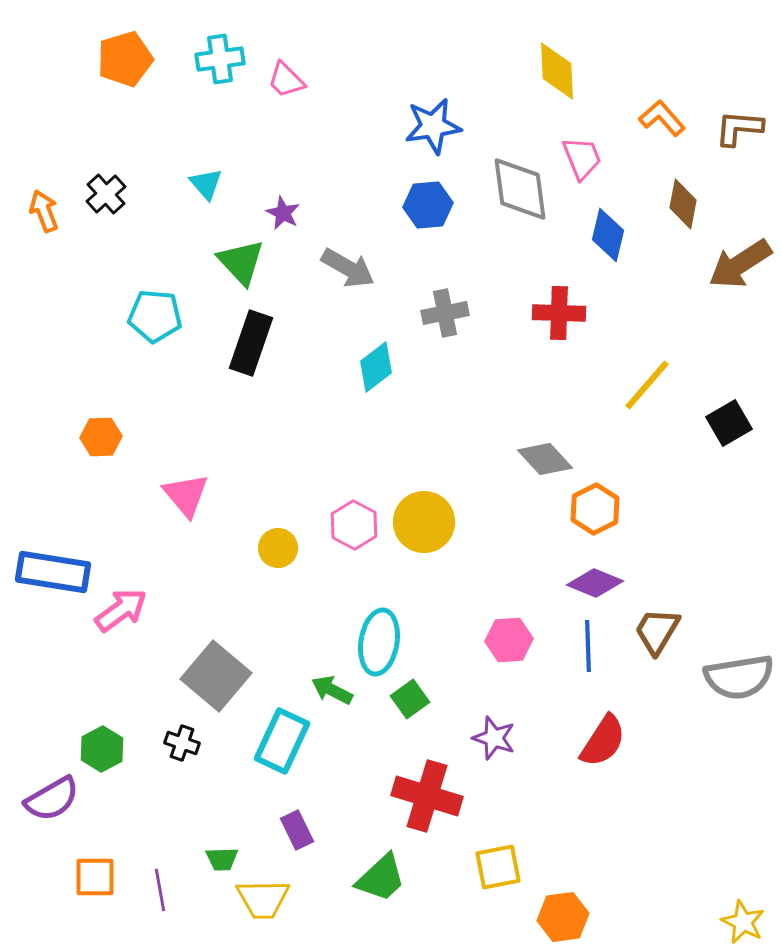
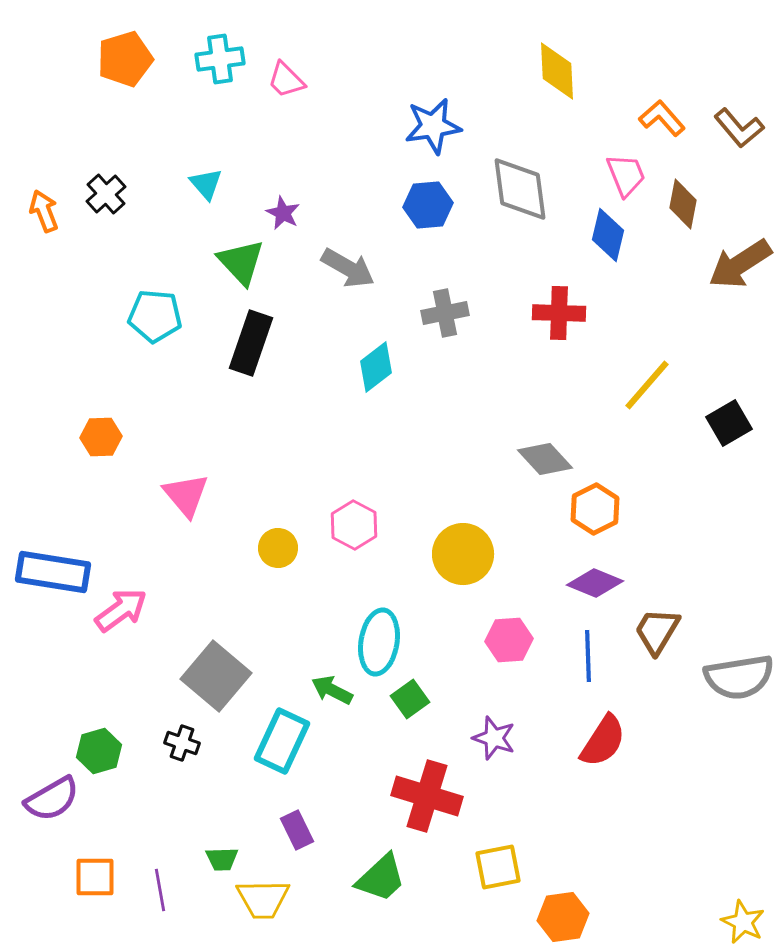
brown L-shape at (739, 128): rotated 135 degrees counterclockwise
pink trapezoid at (582, 158): moved 44 px right, 17 px down
yellow circle at (424, 522): moved 39 px right, 32 px down
blue line at (588, 646): moved 10 px down
green hexagon at (102, 749): moved 3 px left, 2 px down; rotated 12 degrees clockwise
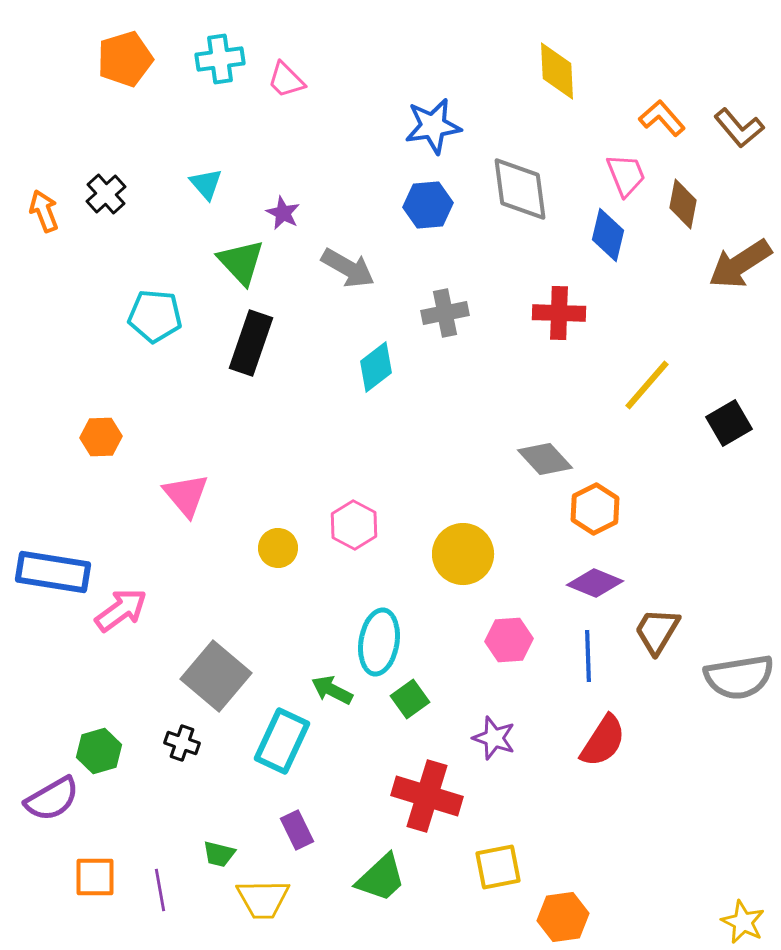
green trapezoid at (222, 859): moved 3 px left, 5 px up; rotated 16 degrees clockwise
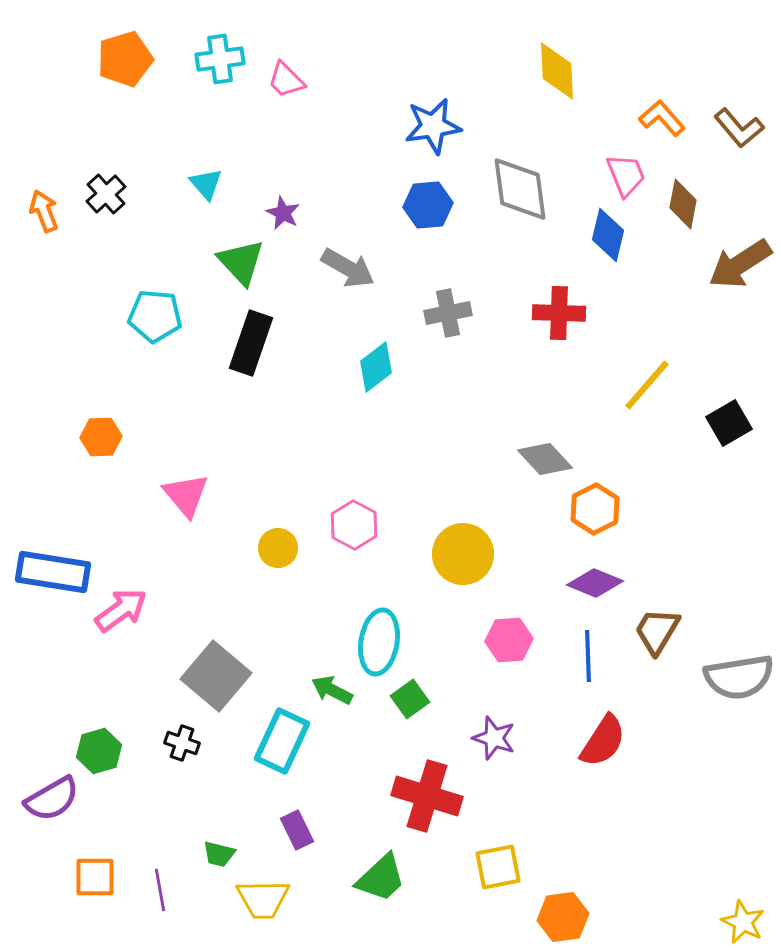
gray cross at (445, 313): moved 3 px right
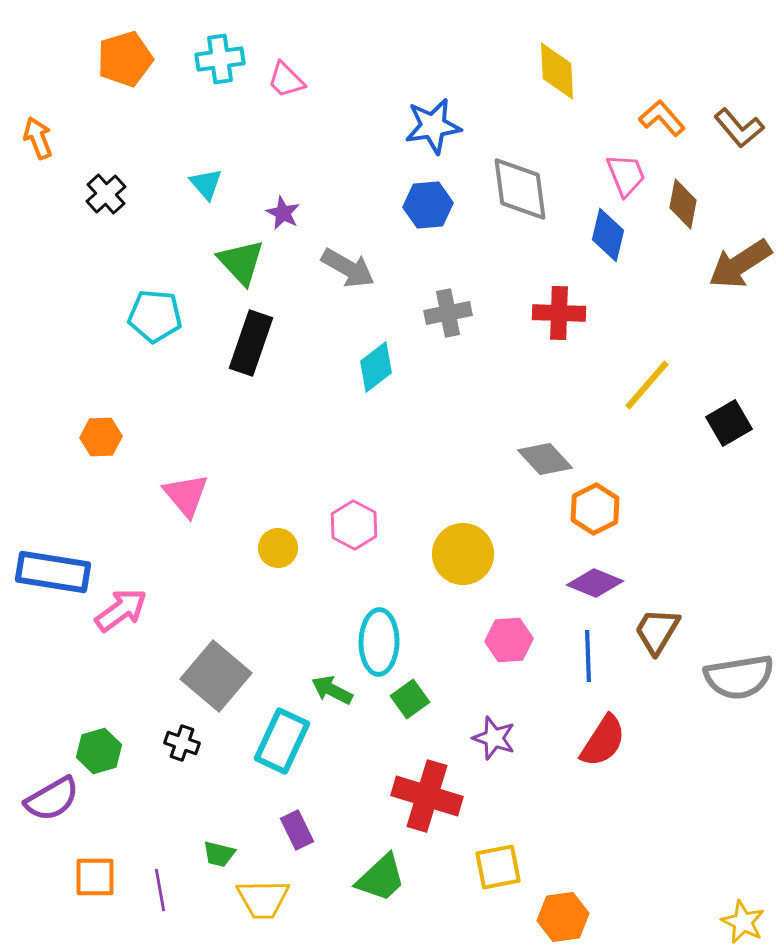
orange arrow at (44, 211): moved 6 px left, 73 px up
cyan ellipse at (379, 642): rotated 8 degrees counterclockwise
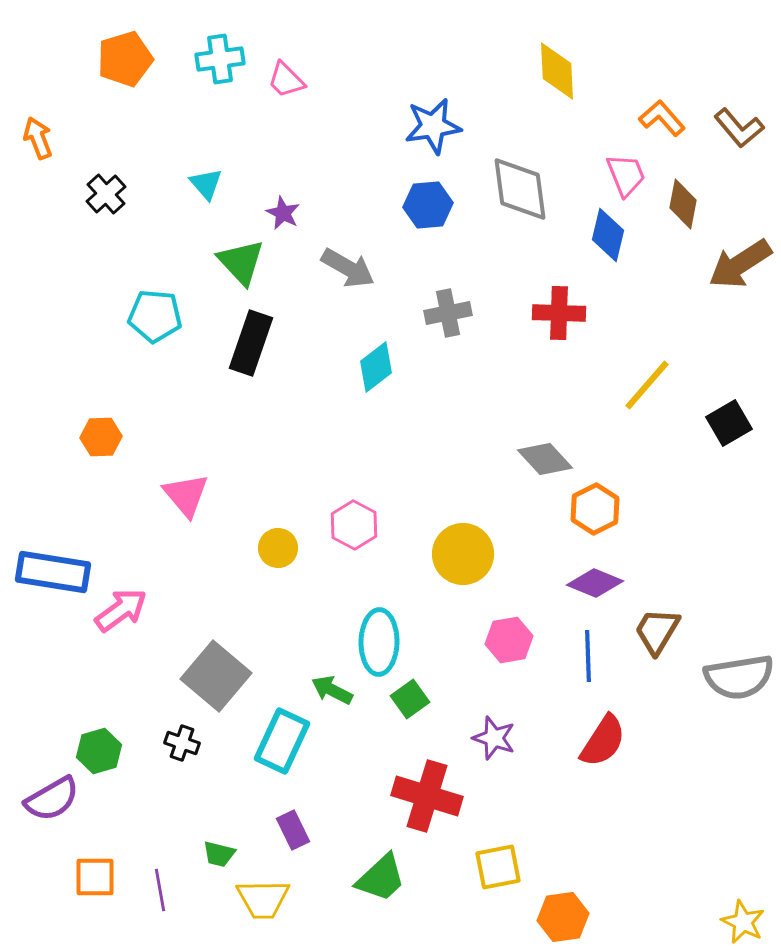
pink hexagon at (509, 640): rotated 6 degrees counterclockwise
purple rectangle at (297, 830): moved 4 px left
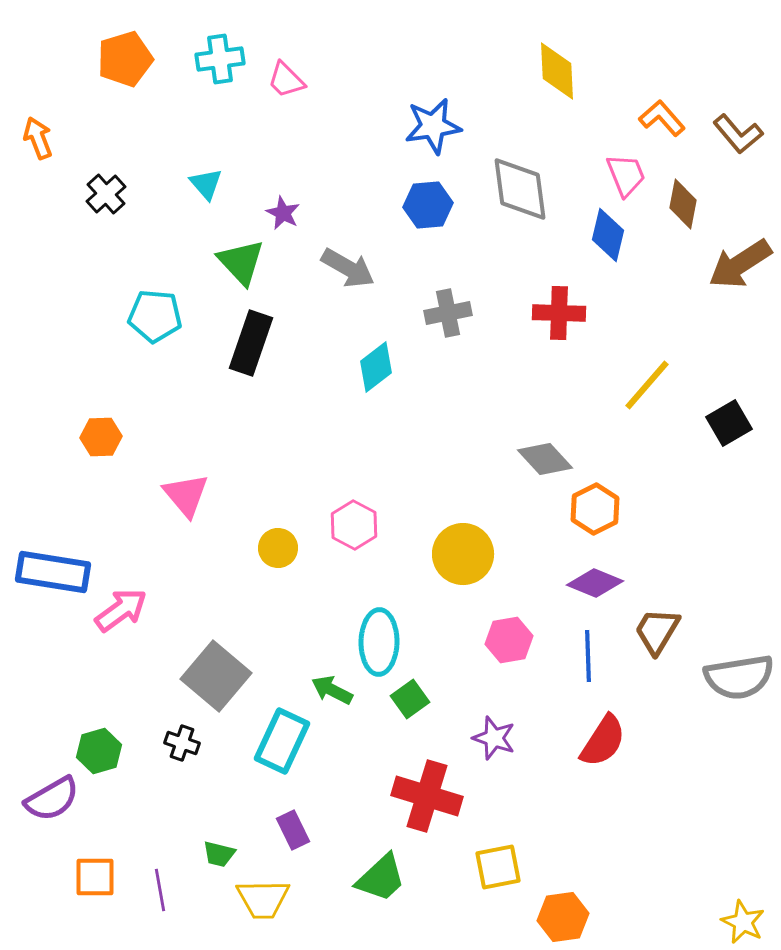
brown L-shape at (739, 128): moved 1 px left, 6 px down
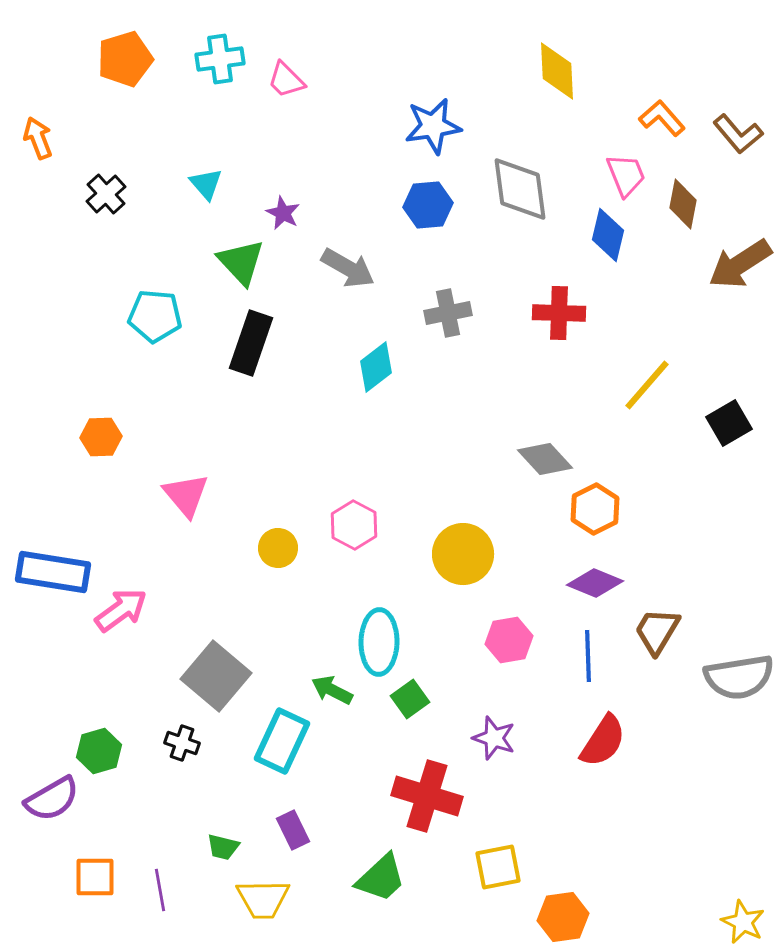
green trapezoid at (219, 854): moved 4 px right, 7 px up
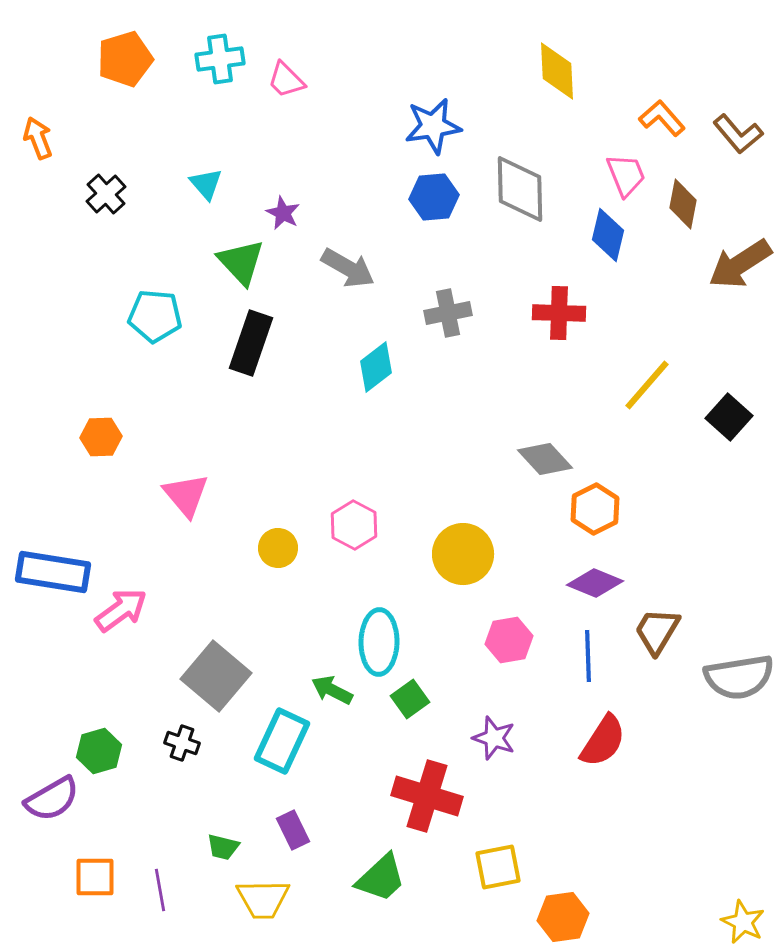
gray diamond at (520, 189): rotated 6 degrees clockwise
blue hexagon at (428, 205): moved 6 px right, 8 px up
black square at (729, 423): moved 6 px up; rotated 18 degrees counterclockwise
